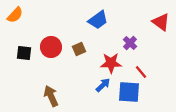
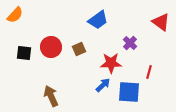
red line: moved 8 px right; rotated 56 degrees clockwise
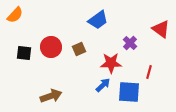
red triangle: moved 7 px down
brown arrow: rotated 95 degrees clockwise
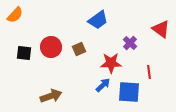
red line: rotated 24 degrees counterclockwise
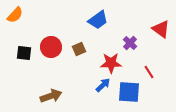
red line: rotated 24 degrees counterclockwise
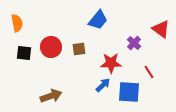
orange semicircle: moved 2 px right, 8 px down; rotated 54 degrees counterclockwise
blue trapezoid: rotated 15 degrees counterclockwise
purple cross: moved 4 px right
brown square: rotated 16 degrees clockwise
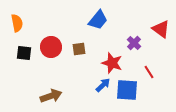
red star: moved 1 px right; rotated 20 degrees clockwise
blue square: moved 2 px left, 2 px up
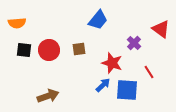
orange semicircle: rotated 96 degrees clockwise
red circle: moved 2 px left, 3 px down
black square: moved 3 px up
brown arrow: moved 3 px left
